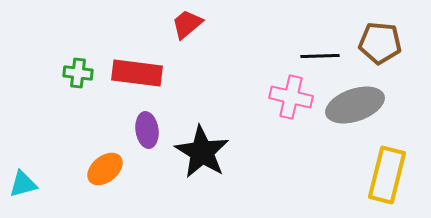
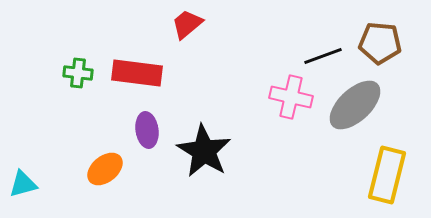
black line: moved 3 px right; rotated 18 degrees counterclockwise
gray ellipse: rotated 24 degrees counterclockwise
black star: moved 2 px right, 1 px up
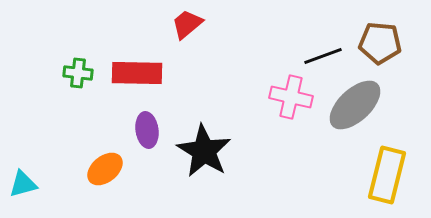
red rectangle: rotated 6 degrees counterclockwise
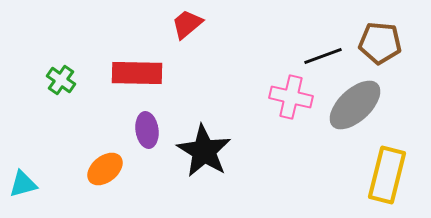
green cross: moved 17 px left, 7 px down; rotated 28 degrees clockwise
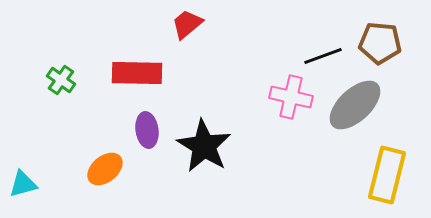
black star: moved 5 px up
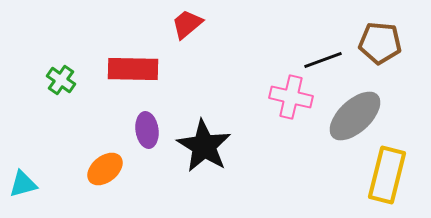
black line: moved 4 px down
red rectangle: moved 4 px left, 4 px up
gray ellipse: moved 11 px down
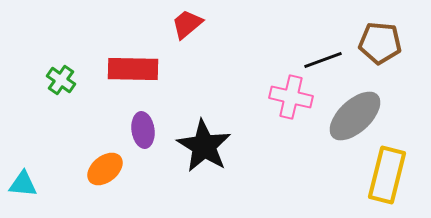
purple ellipse: moved 4 px left
cyan triangle: rotated 20 degrees clockwise
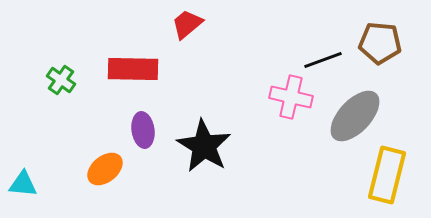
gray ellipse: rotated 4 degrees counterclockwise
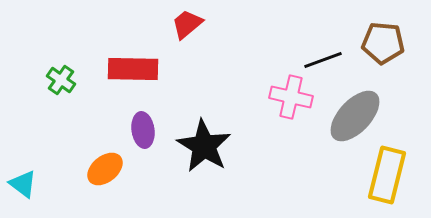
brown pentagon: moved 3 px right
cyan triangle: rotated 32 degrees clockwise
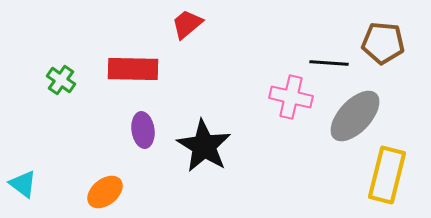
black line: moved 6 px right, 3 px down; rotated 24 degrees clockwise
orange ellipse: moved 23 px down
